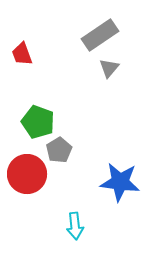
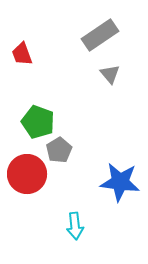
gray triangle: moved 1 px right, 6 px down; rotated 20 degrees counterclockwise
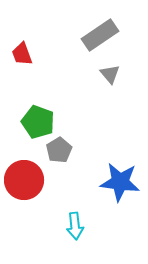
red circle: moved 3 px left, 6 px down
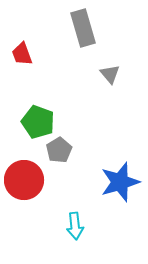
gray rectangle: moved 17 px left, 7 px up; rotated 72 degrees counterclockwise
blue star: rotated 24 degrees counterclockwise
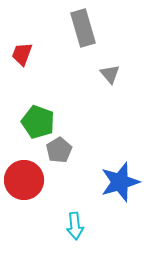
red trapezoid: rotated 40 degrees clockwise
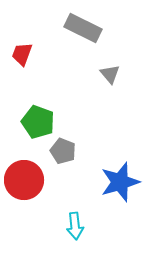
gray rectangle: rotated 48 degrees counterclockwise
gray pentagon: moved 4 px right, 1 px down; rotated 20 degrees counterclockwise
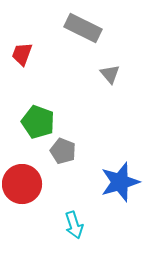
red circle: moved 2 px left, 4 px down
cyan arrow: moved 1 px left, 1 px up; rotated 12 degrees counterclockwise
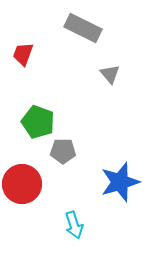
red trapezoid: moved 1 px right
gray pentagon: rotated 20 degrees counterclockwise
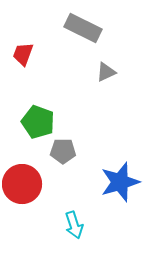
gray triangle: moved 4 px left, 2 px up; rotated 45 degrees clockwise
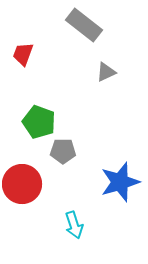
gray rectangle: moved 1 px right, 3 px up; rotated 12 degrees clockwise
green pentagon: moved 1 px right
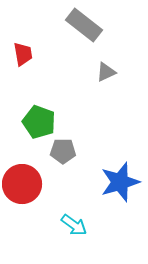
red trapezoid: rotated 150 degrees clockwise
cyan arrow: rotated 36 degrees counterclockwise
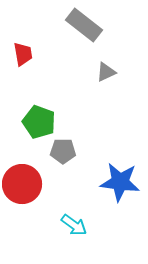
blue star: rotated 24 degrees clockwise
